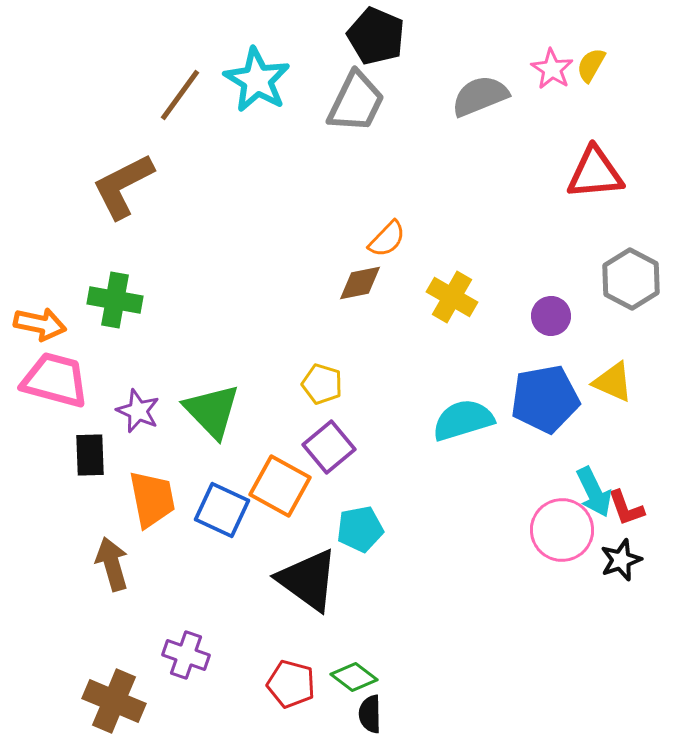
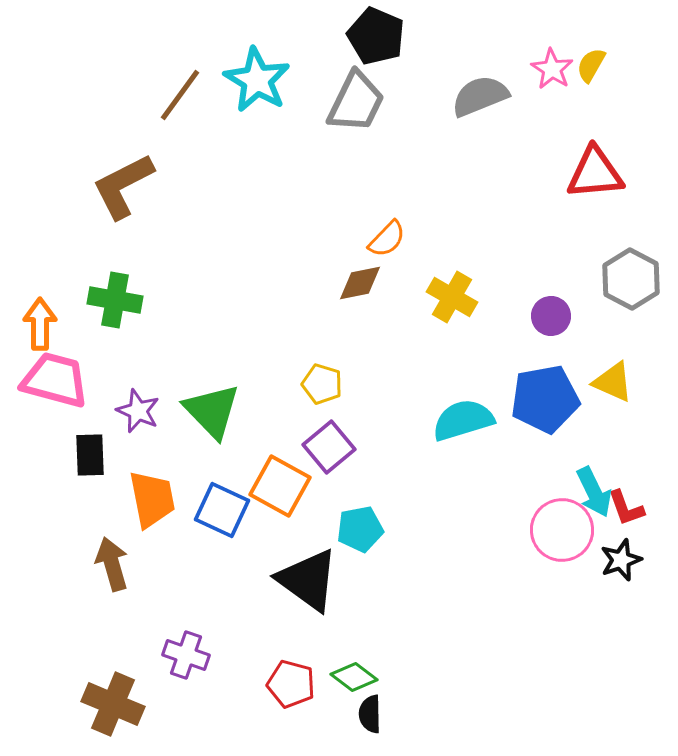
orange arrow: rotated 102 degrees counterclockwise
brown cross: moved 1 px left, 3 px down
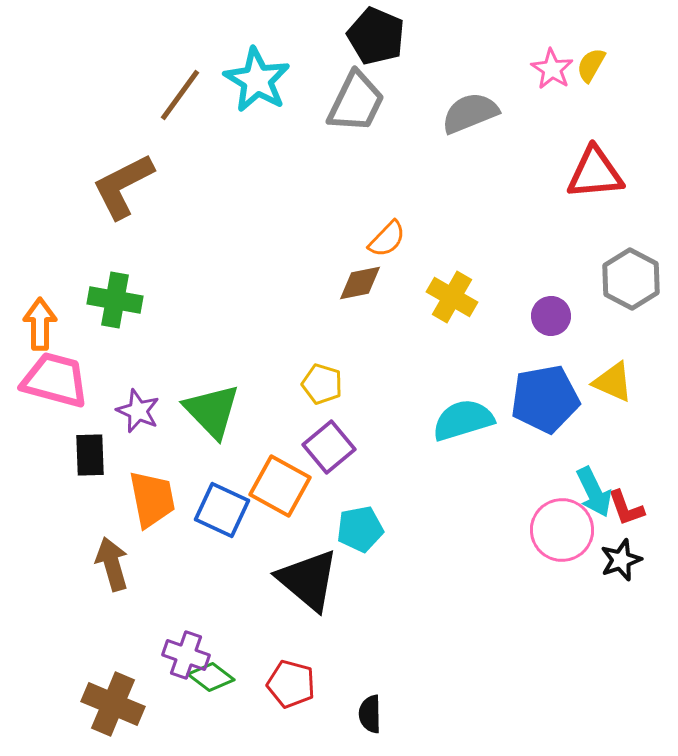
gray semicircle: moved 10 px left, 17 px down
black triangle: rotated 4 degrees clockwise
green diamond: moved 143 px left
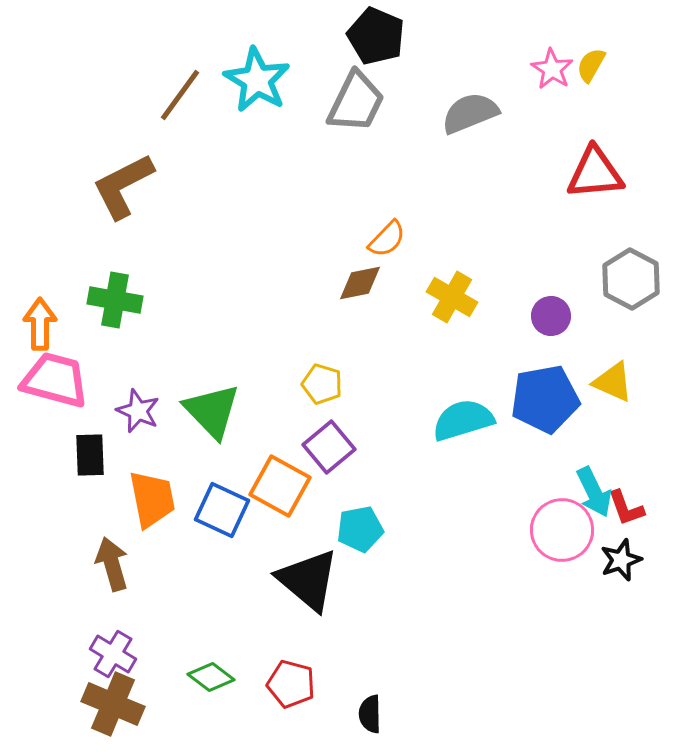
purple cross: moved 73 px left, 1 px up; rotated 12 degrees clockwise
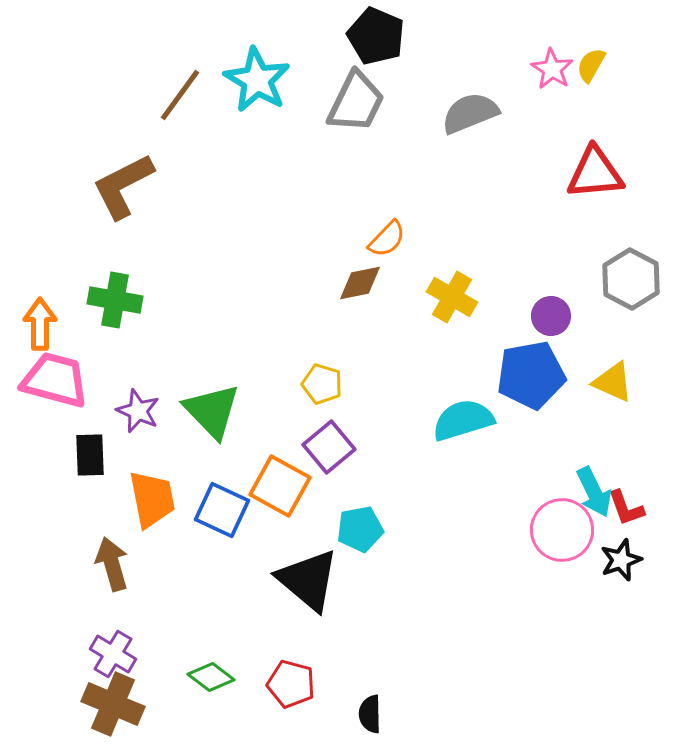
blue pentagon: moved 14 px left, 24 px up
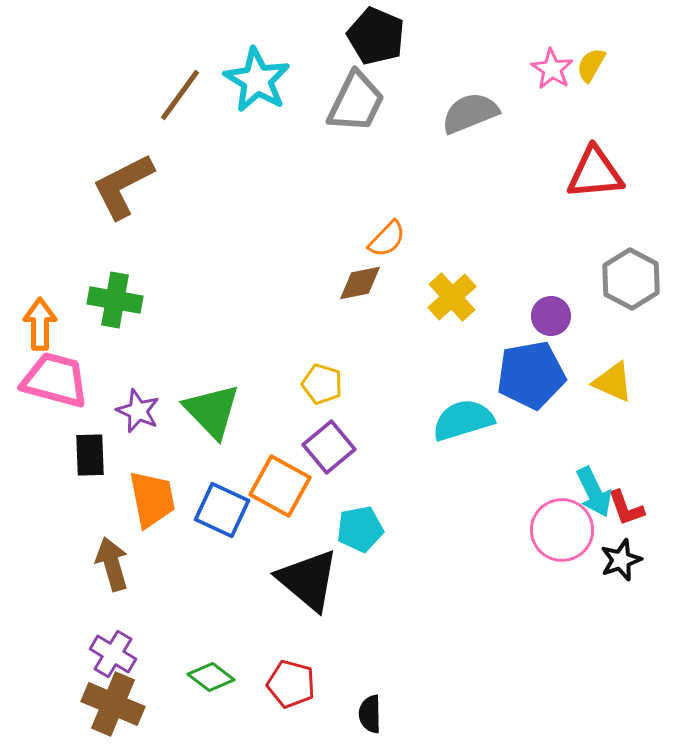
yellow cross: rotated 18 degrees clockwise
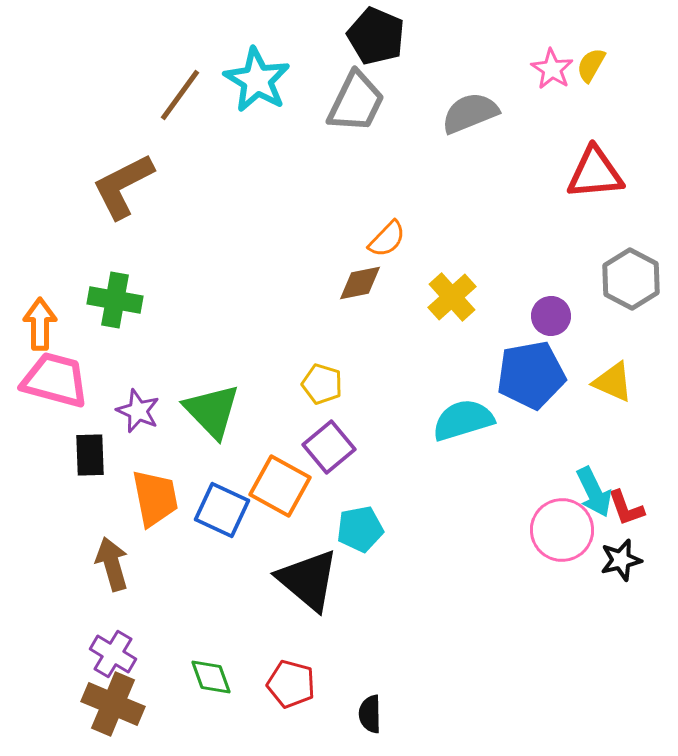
orange trapezoid: moved 3 px right, 1 px up
black star: rotated 6 degrees clockwise
green diamond: rotated 33 degrees clockwise
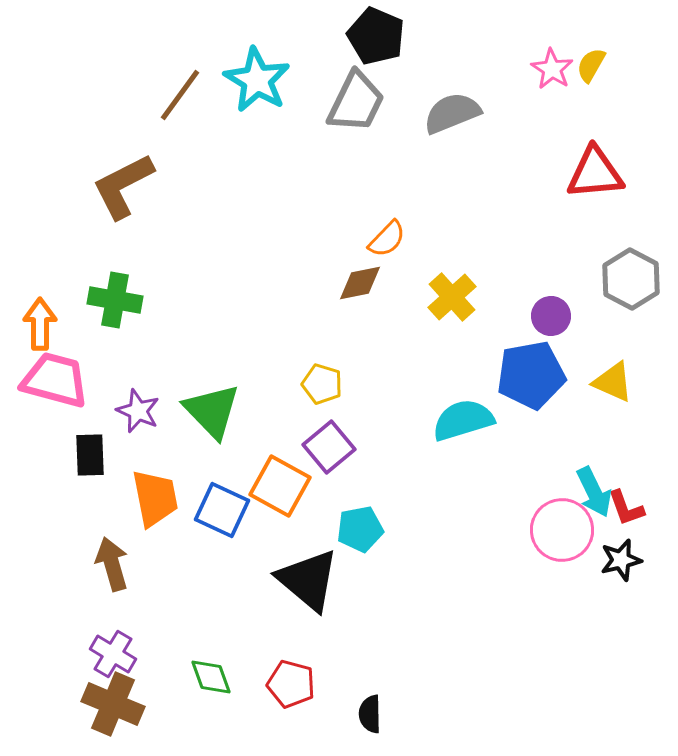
gray semicircle: moved 18 px left
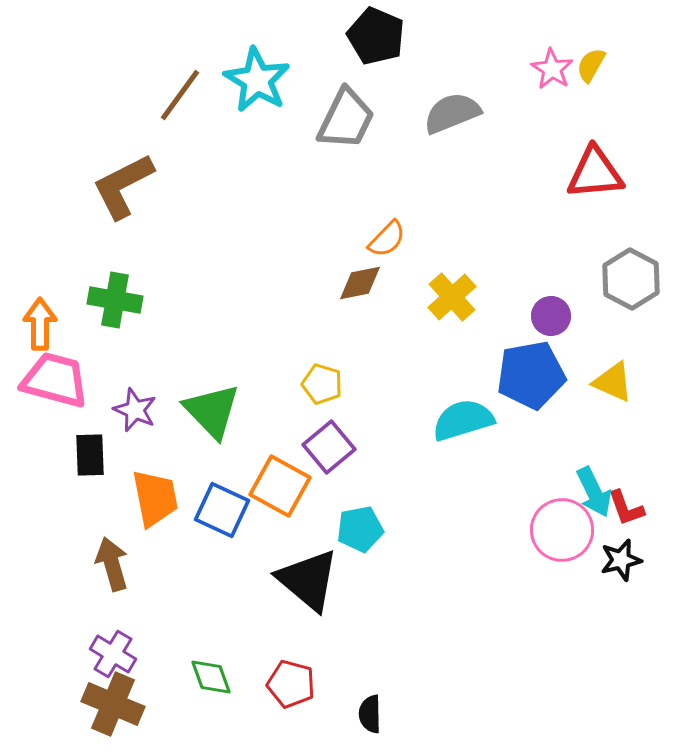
gray trapezoid: moved 10 px left, 17 px down
purple star: moved 3 px left, 1 px up
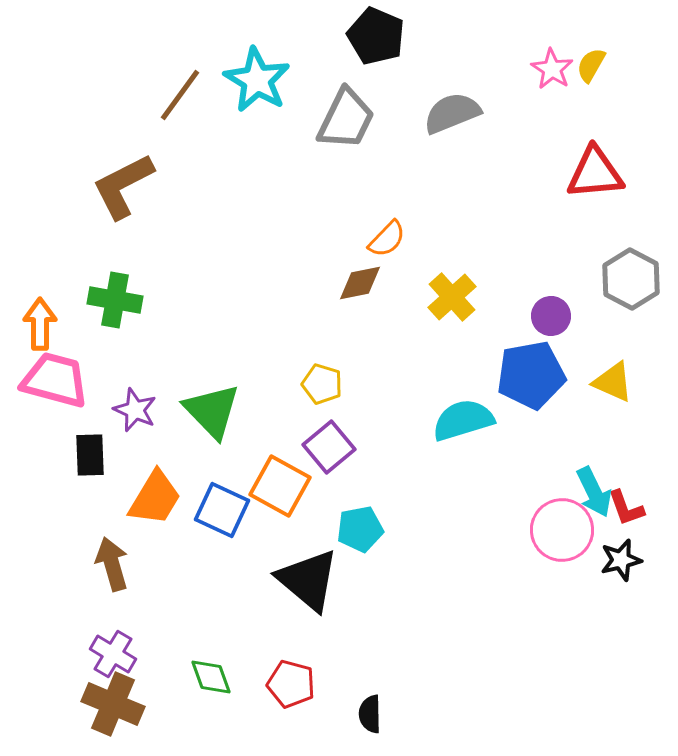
orange trapezoid: rotated 42 degrees clockwise
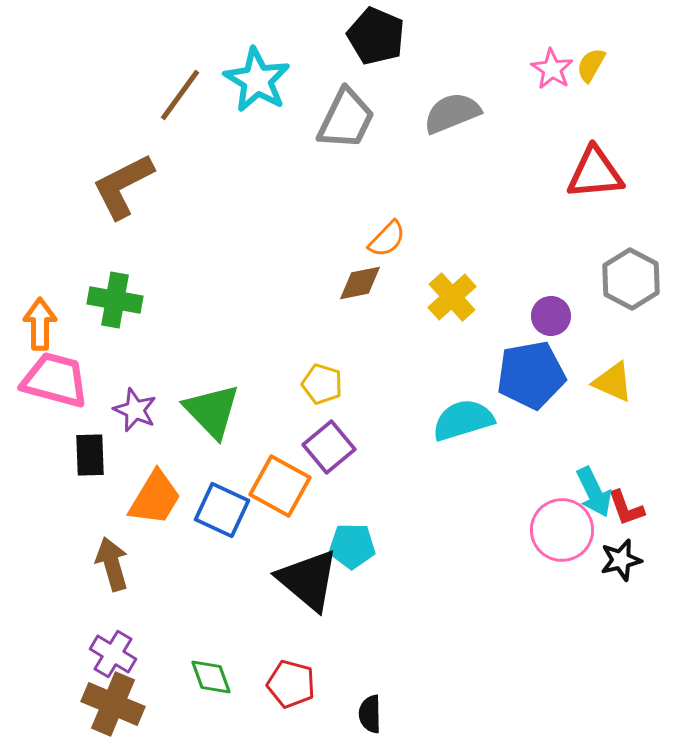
cyan pentagon: moved 8 px left, 17 px down; rotated 12 degrees clockwise
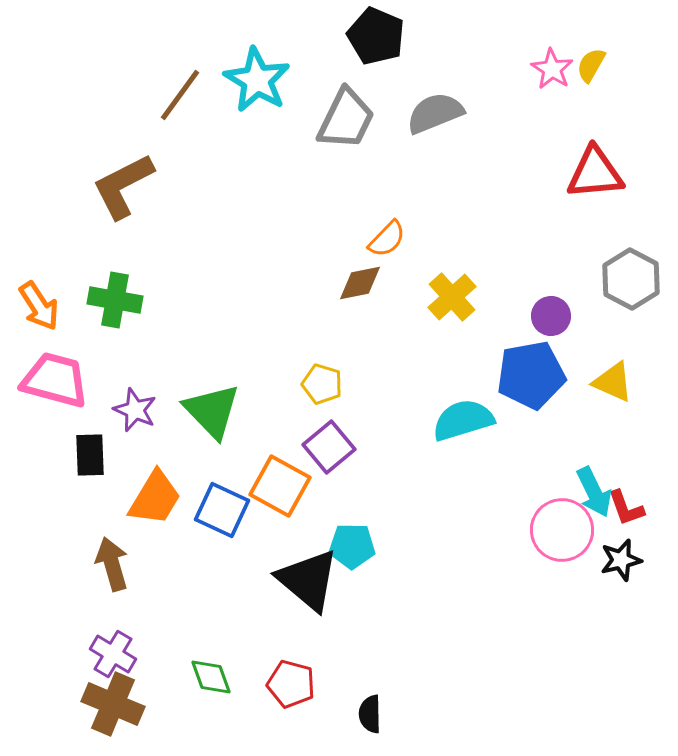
gray semicircle: moved 17 px left
orange arrow: moved 1 px left, 18 px up; rotated 147 degrees clockwise
